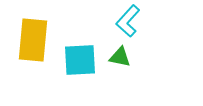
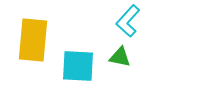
cyan square: moved 2 px left, 6 px down; rotated 6 degrees clockwise
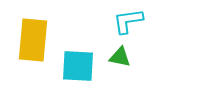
cyan L-shape: rotated 40 degrees clockwise
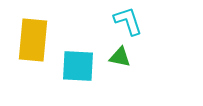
cyan L-shape: rotated 80 degrees clockwise
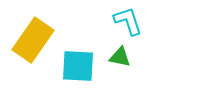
yellow rectangle: rotated 30 degrees clockwise
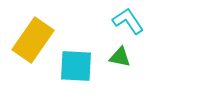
cyan L-shape: rotated 16 degrees counterclockwise
cyan square: moved 2 px left
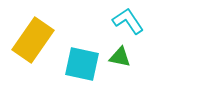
cyan square: moved 6 px right, 2 px up; rotated 9 degrees clockwise
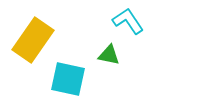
green triangle: moved 11 px left, 2 px up
cyan square: moved 14 px left, 15 px down
